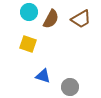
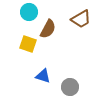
brown semicircle: moved 3 px left, 10 px down
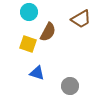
brown semicircle: moved 3 px down
blue triangle: moved 6 px left, 3 px up
gray circle: moved 1 px up
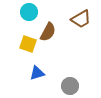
blue triangle: rotated 35 degrees counterclockwise
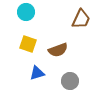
cyan circle: moved 3 px left
brown trapezoid: rotated 35 degrees counterclockwise
brown semicircle: moved 10 px right, 18 px down; rotated 42 degrees clockwise
gray circle: moved 5 px up
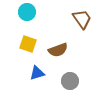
cyan circle: moved 1 px right
brown trapezoid: moved 1 px right; rotated 60 degrees counterclockwise
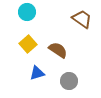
brown trapezoid: rotated 20 degrees counterclockwise
yellow square: rotated 30 degrees clockwise
brown semicircle: rotated 126 degrees counterclockwise
gray circle: moved 1 px left
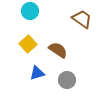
cyan circle: moved 3 px right, 1 px up
gray circle: moved 2 px left, 1 px up
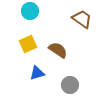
yellow square: rotated 18 degrees clockwise
gray circle: moved 3 px right, 5 px down
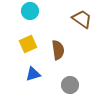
brown semicircle: rotated 48 degrees clockwise
blue triangle: moved 4 px left, 1 px down
